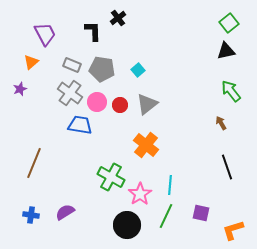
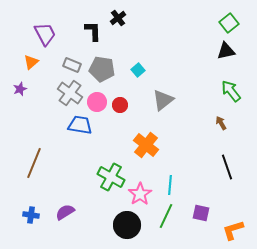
gray triangle: moved 16 px right, 4 px up
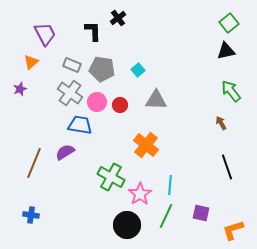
gray triangle: moved 7 px left; rotated 40 degrees clockwise
purple semicircle: moved 60 px up
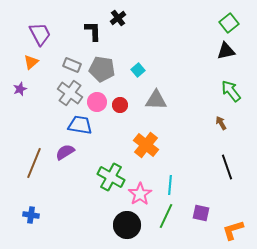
purple trapezoid: moved 5 px left
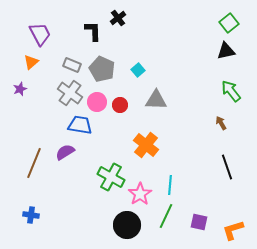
gray pentagon: rotated 15 degrees clockwise
purple square: moved 2 px left, 9 px down
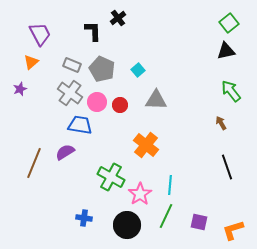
blue cross: moved 53 px right, 3 px down
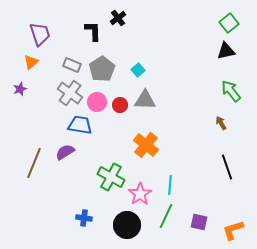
purple trapezoid: rotated 10 degrees clockwise
gray pentagon: rotated 15 degrees clockwise
gray triangle: moved 11 px left
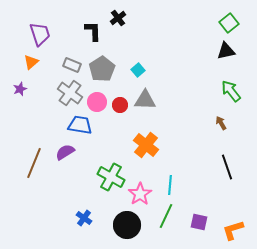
blue cross: rotated 28 degrees clockwise
